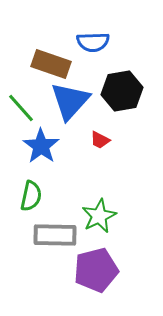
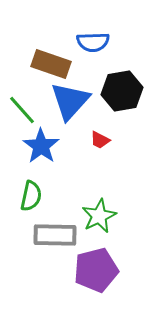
green line: moved 1 px right, 2 px down
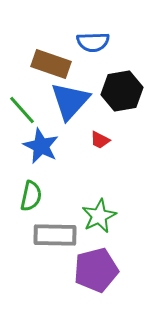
blue star: rotated 9 degrees counterclockwise
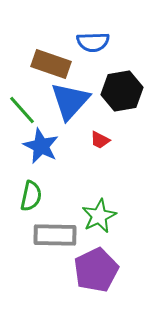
purple pentagon: rotated 12 degrees counterclockwise
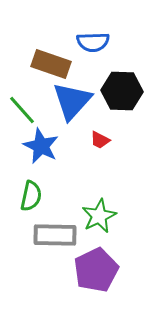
black hexagon: rotated 12 degrees clockwise
blue triangle: moved 2 px right
